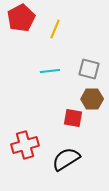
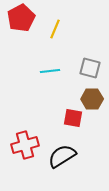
gray square: moved 1 px right, 1 px up
black semicircle: moved 4 px left, 3 px up
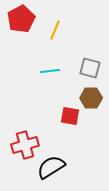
red pentagon: moved 1 px down
yellow line: moved 1 px down
brown hexagon: moved 1 px left, 1 px up
red square: moved 3 px left, 2 px up
black semicircle: moved 11 px left, 11 px down
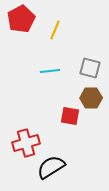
red cross: moved 1 px right, 2 px up
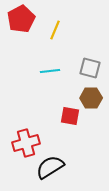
black semicircle: moved 1 px left
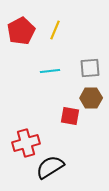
red pentagon: moved 12 px down
gray square: rotated 20 degrees counterclockwise
